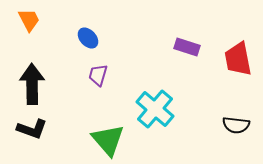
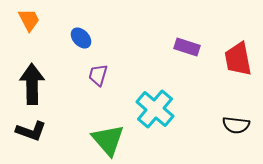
blue ellipse: moved 7 px left
black L-shape: moved 1 px left, 2 px down
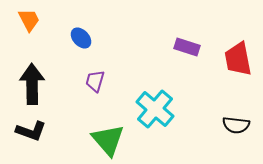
purple trapezoid: moved 3 px left, 6 px down
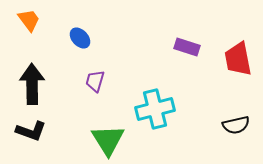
orange trapezoid: rotated 10 degrees counterclockwise
blue ellipse: moved 1 px left
cyan cross: rotated 36 degrees clockwise
black semicircle: rotated 20 degrees counterclockwise
green triangle: rotated 9 degrees clockwise
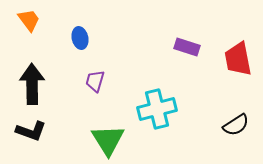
blue ellipse: rotated 30 degrees clockwise
cyan cross: moved 2 px right
black semicircle: rotated 20 degrees counterclockwise
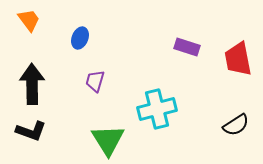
blue ellipse: rotated 35 degrees clockwise
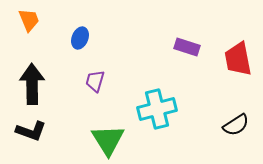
orange trapezoid: rotated 15 degrees clockwise
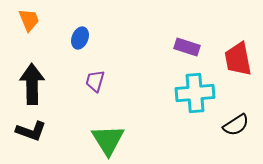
cyan cross: moved 38 px right, 16 px up; rotated 9 degrees clockwise
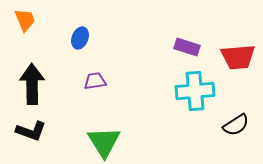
orange trapezoid: moved 4 px left
red trapezoid: moved 2 px up; rotated 84 degrees counterclockwise
purple trapezoid: rotated 65 degrees clockwise
cyan cross: moved 2 px up
green triangle: moved 4 px left, 2 px down
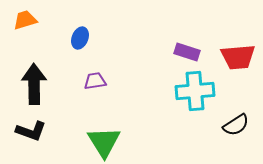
orange trapezoid: rotated 85 degrees counterclockwise
purple rectangle: moved 5 px down
black arrow: moved 2 px right
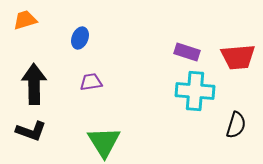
purple trapezoid: moved 4 px left, 1 px down
cyan cross: rotated 9 degrees clockwise
black semicircle: rotated 40 degrees counterclockwise
